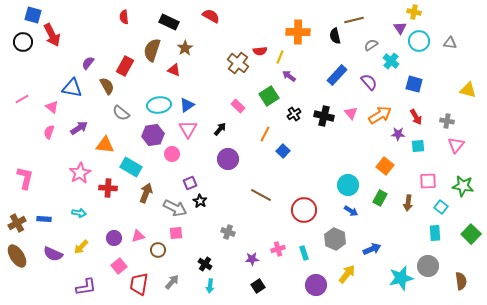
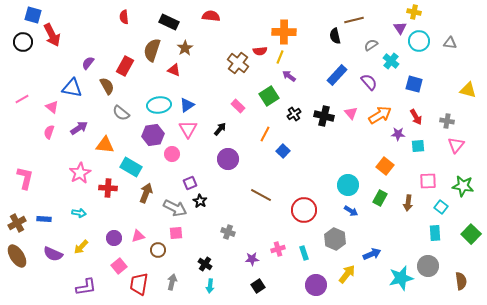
red semicircle at (211, 16): rotated 24 degrees counterclockwise
orange cross at (298, 32): moved 14 px left
blue arrow at (372, 249): moved 5 px down
gray arrow at (172, 282): rotated 28 degrees counterclockwise
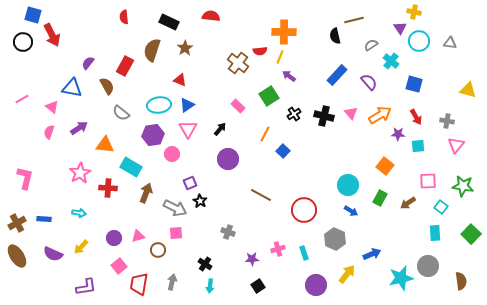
red triangle at (174, 70): moved 6 px right, 10 px down
brown arrow at (408, 203): rotated 49 degrees clockwise
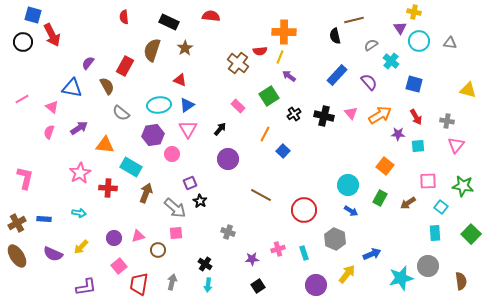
gray arrow at (175, 208): rotated 15 degrees clockwise
cyan arrow at (210, 286): moved 2 px left, 1 px up
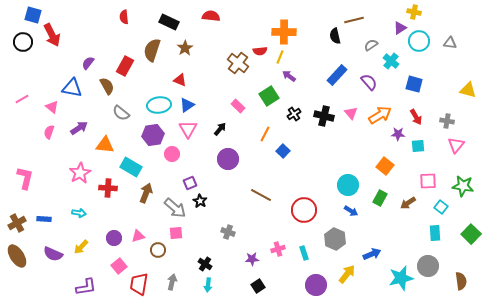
purple triangle at (400, 28): rotated 32 degrees clockwise
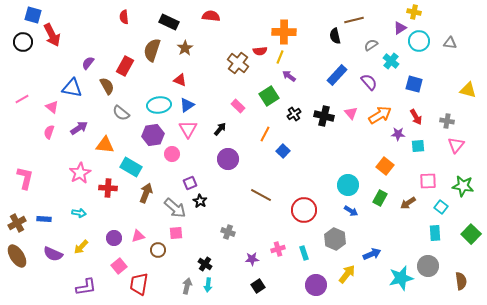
gray arrow at (172, 282): moved 15 px right, 4 px down
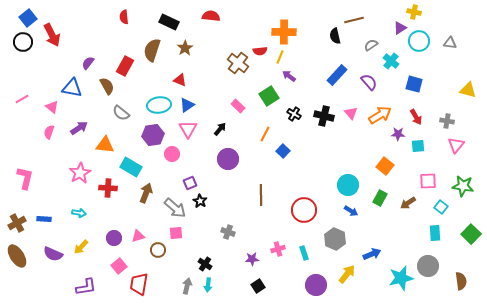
blue square at (33, 15): moved 5 px left, 3 px down; rotated 36 degrees clockwise
black cross at (294, 114): rotated 24 degrees counterclockwise
brown line at (261, 195): rotated 60 degrees clockwise
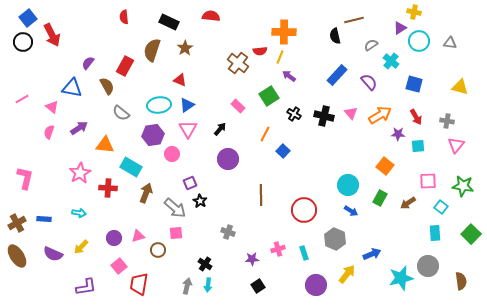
yellow triangle at (468, 90): moved 8 px left, 3 px up
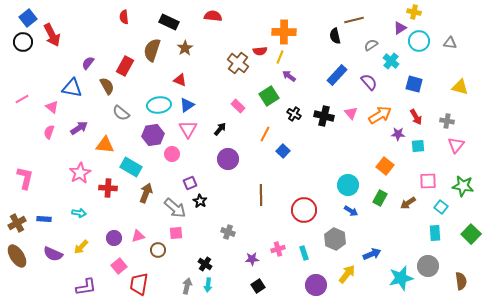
red semicircle at (211, 16): moved 2 px right
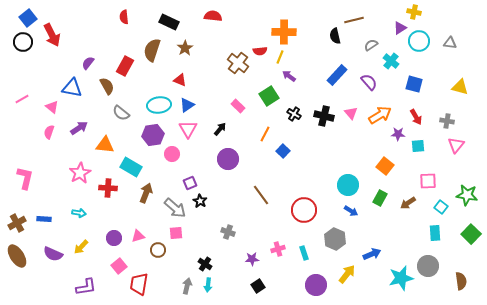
green star at (463, 186): moved 4 px right, 9 px down
brown line at (261, 195): rotated 35 degrees counterclockwise
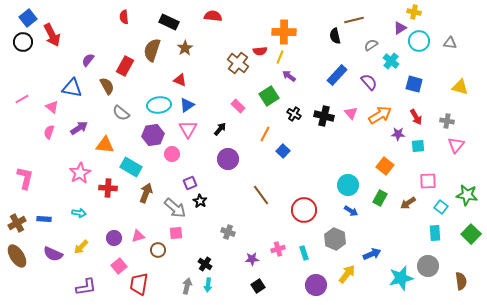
purple semicircle at (88, 63): moved 3 px up
